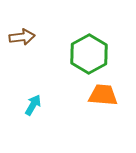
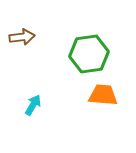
green hexagon: rotated 21 degrees clockwise
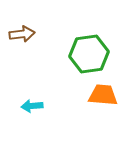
brown arrow: moved 3 px up
cyan arrow: moved 1 px left, 1 px down; rotated 125 degrees counterclockwise
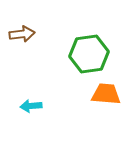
orange trapezoid: moved 3 px right, 1 px up
cyan arrow: moved 1 px left
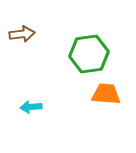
cyan arrow: moved 1 px down
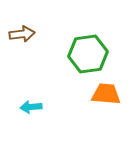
green hexagon: moved 1 px left
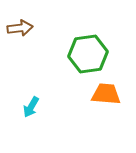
brown arrow: moved 2 px left, 6 px up
cyan arrow: rotated 55 degrees counterclockwise
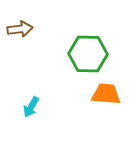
brown arrow: moved 1 px down
green hexagon: rotated 9 degrees clockwise
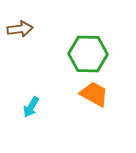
orange trapezoid: moved 12 px left; rotated 24 degrees clockwise
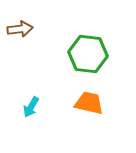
green hexagon: rotated 6 degrees clockwise
orange trapezoid: moved 5 px left, 9 px down; rotated 16 degrees counterclockwise
